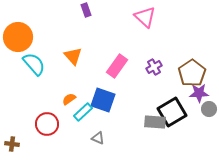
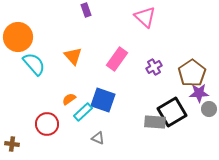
pink rectangle: moved 7 px up
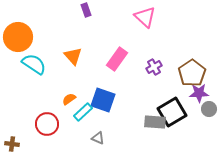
cyan semicircle: rotated 15 degrees counterclockwise
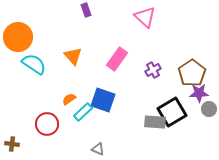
purple cross: moved 1 px left, 3 px down
gray triangle: moved 11 px down
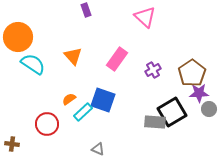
cyan semicircle: moved 1 px left
